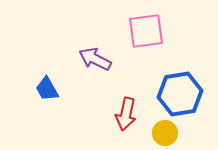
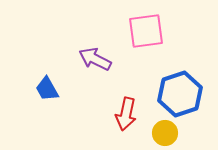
blue hexagon: rotated 9 degrees counterclockwise
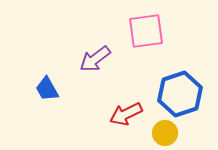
purple arrow: rotated 64 degrees counterclockwise
red arrow: rotated 52 degrees clockwise
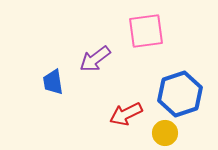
blue trapezoid: moved 6 px right, 7 px up; rotated 20 degrees clockwise
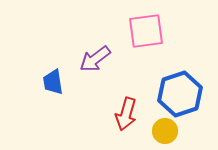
red arrow: rotated 48 degrees counterclockwise
yellow circle: moved 2 px up
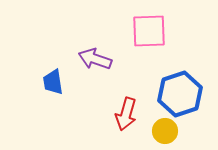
pink square: moved 3 px right; rotated 6 degrees clockwise
purple arrow: rotated 56 degrees clockwise
